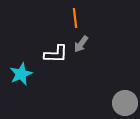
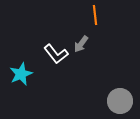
orange line: moved 20 px right, 3 px up
white L-shape: rotated 50 degrees clockwise
gray circle: moved 5 px left, 2 px up
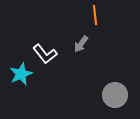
white L-shape: moved 11 px left
gray circle: moved 5 px left, 6 px up
